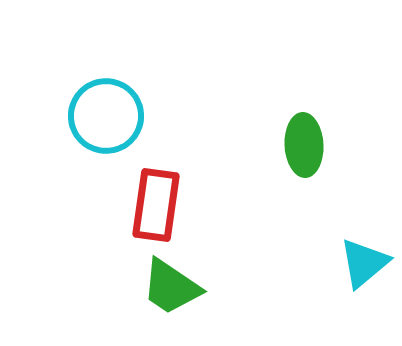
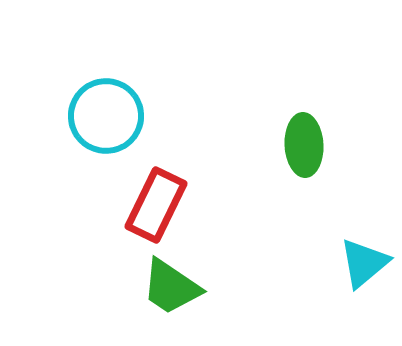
red rectangle: rotated 18 degrees clockwise
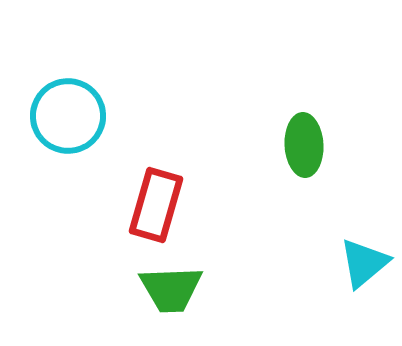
cyan circle: moved 38 px left
red rectangle: rotated 10 degrees counterclockwise
green trapezoid: moved 2 px down; rotated 36 degrees counterclockwise
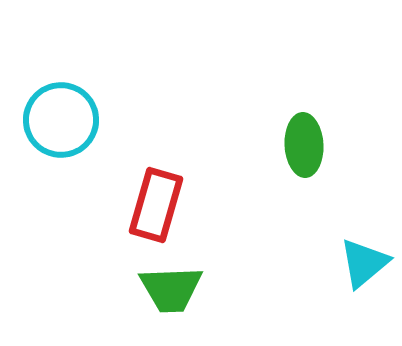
cyan circle: moved 7 px left, 4 px down
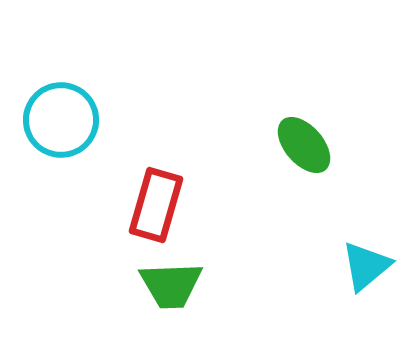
green ellipse: rotated 38 degrees counterclockwise
cyan triangle: moved 2 px right, 3 px down
green trapezoid: moved 4 px up
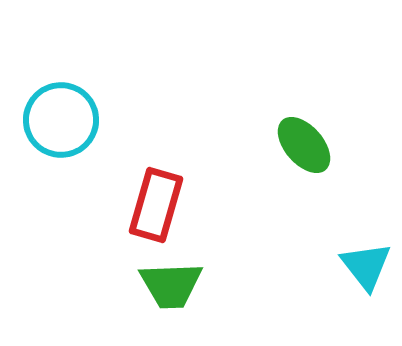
cyan triangle: rotated 28 degrees counterclockwise
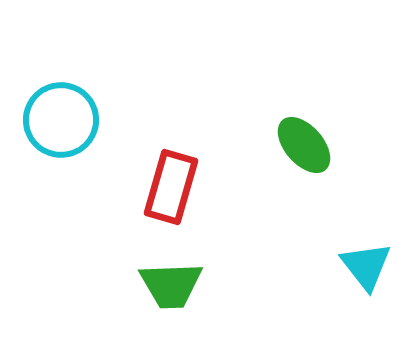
red rectangle: moved 15 px right, 18 px up
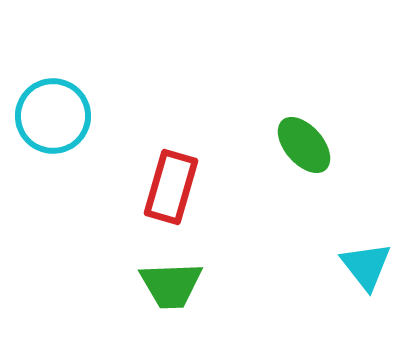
cyan circle: moved 8 px left, 4 px up
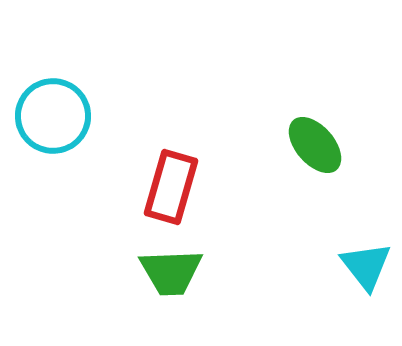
green ellipse: moved 11 px right
green trapezoid: moved 13 px up
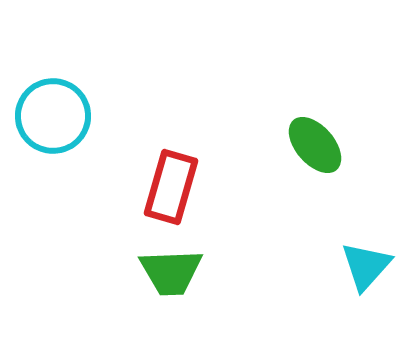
cyan triangle: rotated 20 degrees clockwise
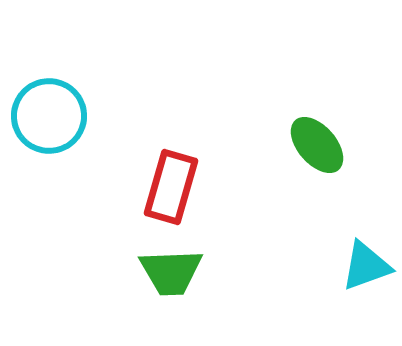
cyan circle: moved 4 px left
green ellipse: moved 2 px right
cyan triangle: rotated 28 degrees clockwise
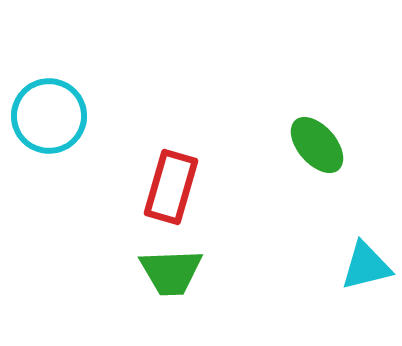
cyan triangle: rotated 6 degrees clockwise
